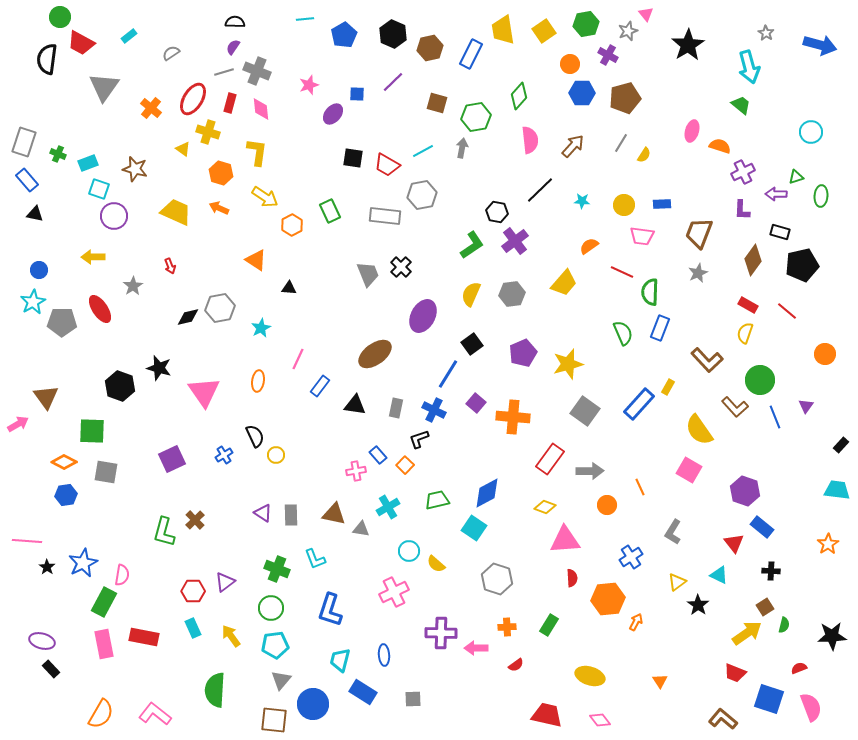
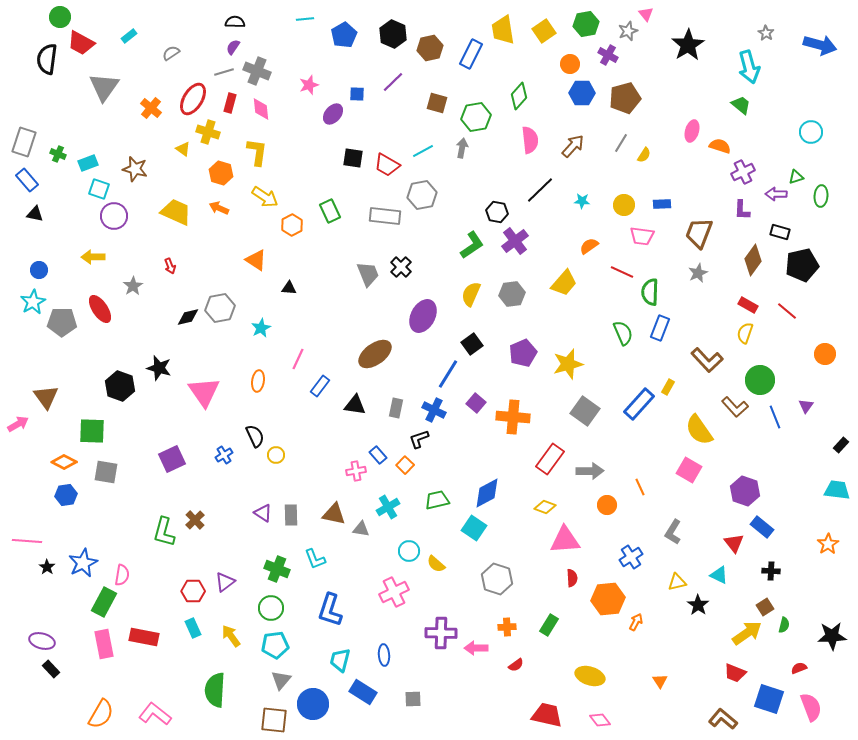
yellow triangle at (677, 582): rotated 24 degrees clockwise
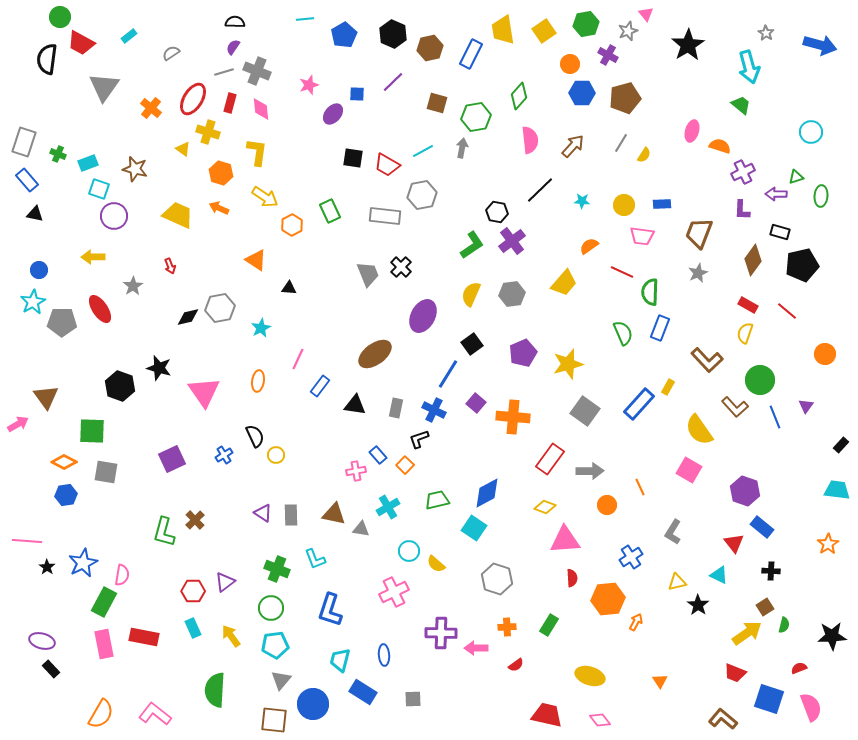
yellow trapezoid at (176, 212): moved 2 px right, 3 px down
purple cross at (515, 241): moved 3 px left
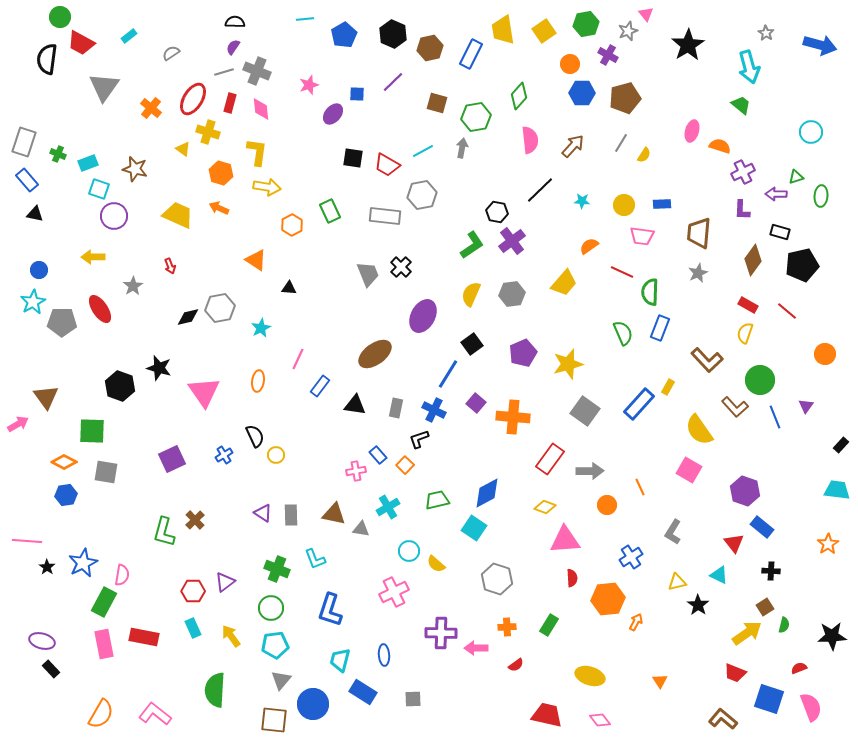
yellow arrow at (265, 197): moved 2 px right, 10 px up; rotated 24 degrees counterclockwise
brown trapezoid at (699, 233): rotated 16 degrees counterclockwise
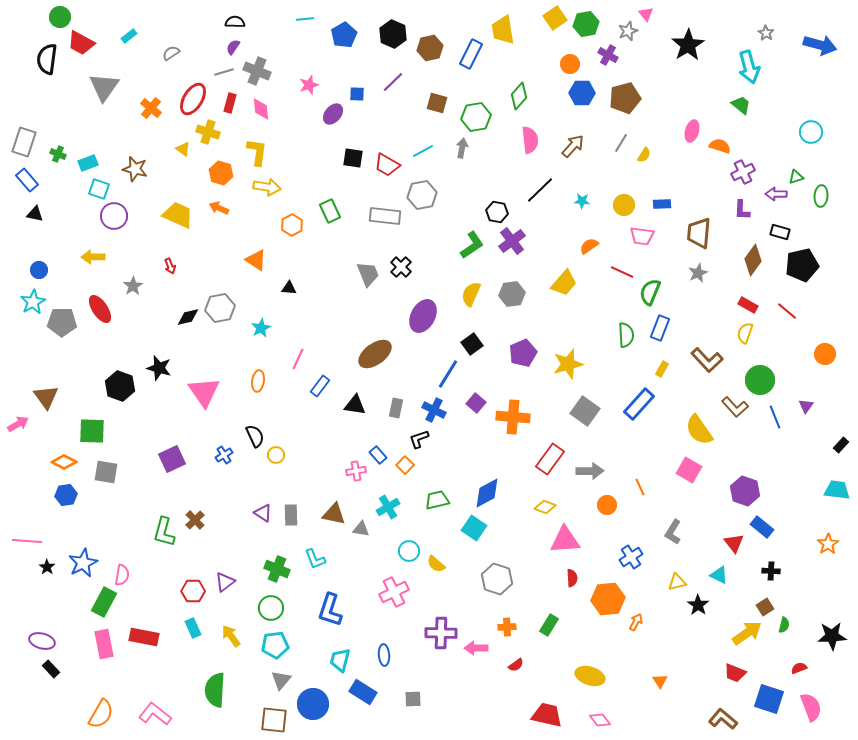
yellow square at (544, 31): moved 11 px right, 13 px up
green semicircle at (650, 292): rotated 20 degrees clockwise
green semicircle at (623, 333): moved 3 px right, 2 px down; rotated 20 degrees clockwise
yellow rectangle at (668, 387): moved 6 px left, 18 px up
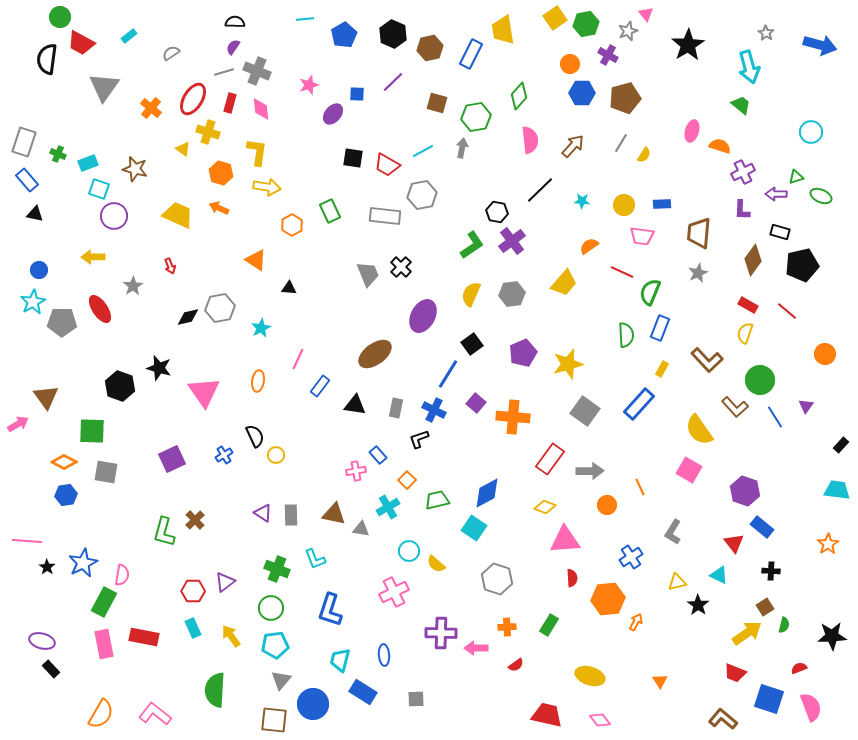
green ellipse at (821, 196): rotated 70 degrees counterclockwise
blue line at (775, 417): rotated 10 degrees counterclockwise
orange square at (405, 465): moved 2 px right, 15 px down
gray square at (413, 699): moved 3 px right
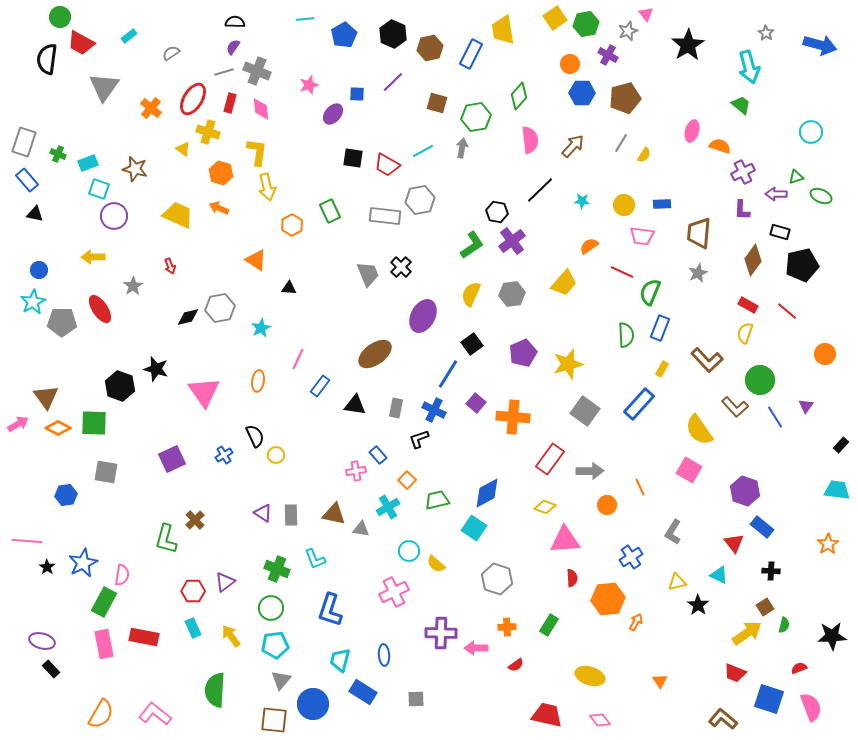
yellow arrow at (267, 187): rotated 68 degrees clockwise
gray hexagon at (422, 195): moved 2 px left, 5 px down
black star at (159, 368): moved 3 px left, 1 px down
green square at (92, 431): moved 2 px right, 8 px up
orange diamond at (64, 462): moved 6 px left, 34 px up
green L-shape at (164, 532): moved 2 px right, 7 px down
